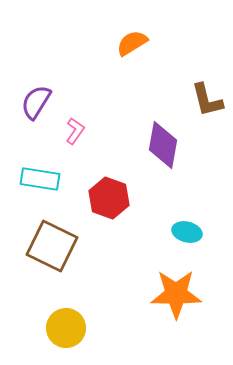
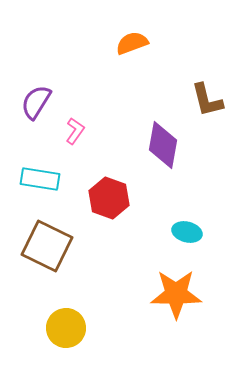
orange semicircle: rotated 12 degrees clockwise
brown square: moved 5 px left
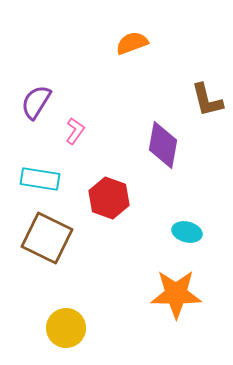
brown square: moved 8 px up
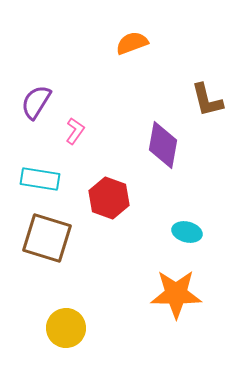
brown square: rotated 9 degrees counterclockwise
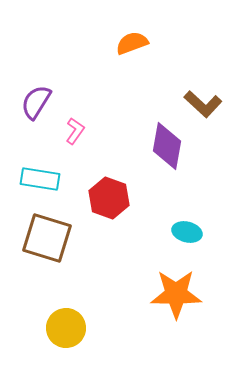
brown L-shape: moved 4 px left, 4 px down; rotated 33 degrees counterclockwise
purple diamond: moved 4 px right, 1 px down
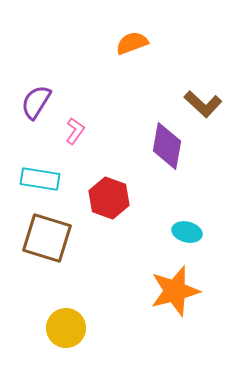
orange star: moved 1 px left, 3 px up; rotated 15 degrees counterclockwise
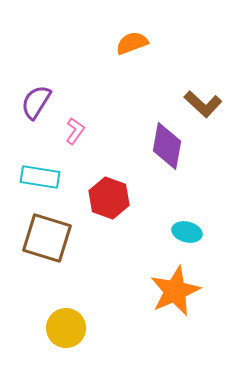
cyan rectangle: moved 2 px up
orange star: rotated 9 degrees counterclockwise
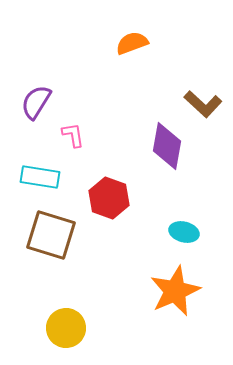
pink L-shape: moved 2 px left, 4 px down; rotated 44 degrees counterclockwise
cyan ellipse: moved 3 px left
brown square: moved 4 px right, 3 px up
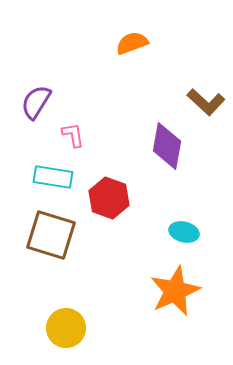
brown L-shape: moved 3 px right, 2 px up
cyan rectangle: moved 13 px right
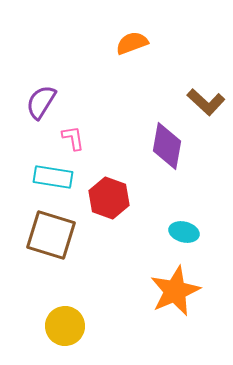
purple semicircle: moved 5 px right
pink L-shape: moved 3 px down
yellow circle: moved 1 px left, 2 px up
